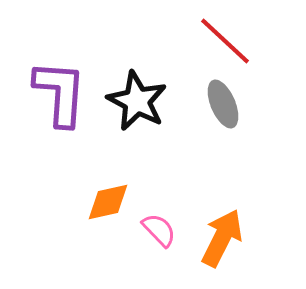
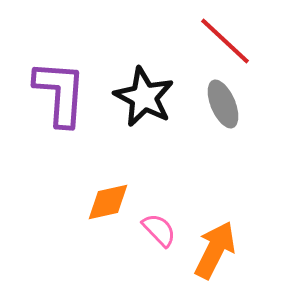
black star: moved 7 px right, 4 px up
orange arrow: moved 7 px left, 12 px down
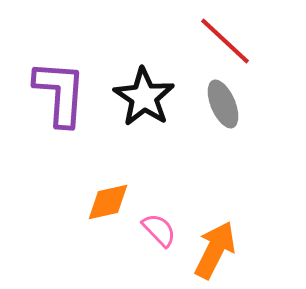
black star: rotated 6 degrees clockwise
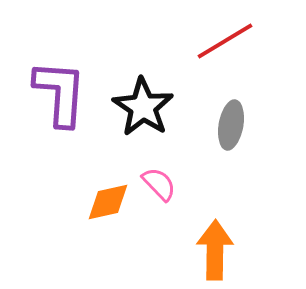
red line: rotated 74 degrees counterclockwise
black star: moved 1 px left, 10 px down
gray ellipse: moved 8 px right, 21 px down; rotated 33 degrees clockwise
pink semicircle: moved 46 px up
orange arrow: rotated 26 degrees counterclockwise
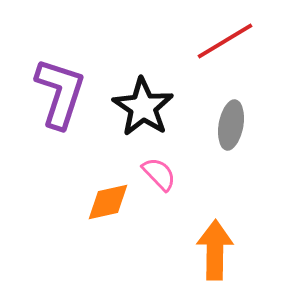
purple L-shape: rotated 14 degrees clockwise
pink semicircle: moved 10 px up
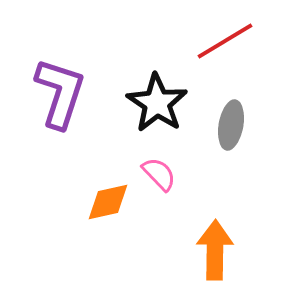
black star: moved 14 px right, 4 px up
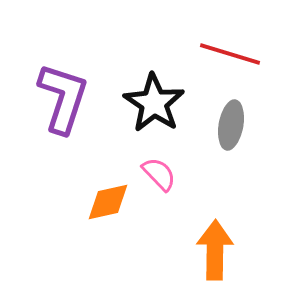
red line: moved 5 px right, 13 px down; rotated 48 degrees clockwise
purple L-shape: moved 3 px right, 5 px down
black star: moved 3 px left
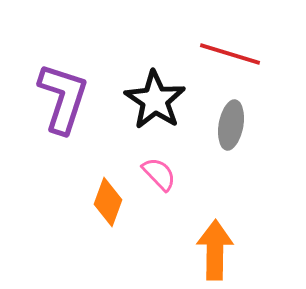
black star: moved 1 px right, 3 px up
orange diamond: rotated 57 degrees counterclockwise
